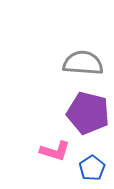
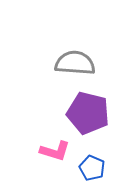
gray semicircle: moved 8 px left
blue pentagon: rotated 15 degrees counterclockwise
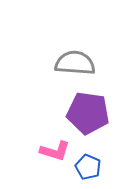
purple pentagon: rotated 6 degrees counterclockwise
blue pentagon: moved 4 px left, 1 px up
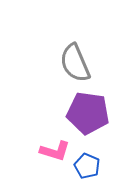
gray semicircle: rotated 117 degrees counterclockwise
blue pentagon: moved 1 px left, 1 px up
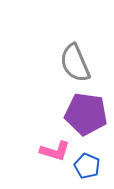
purple pentagon: moved 2 px left, 1 px down
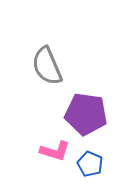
gray semicircle: moved 28 px left, 3 px down
blue pentagon: moved 3 px right, 2 px up
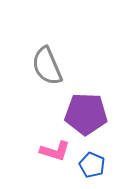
purple pentagon: rotated 6 degrees counterclockwise
blue pentagon: moved 2 px right, 1 px down
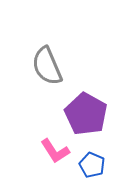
purple pentagon: rotated 27 degrees clockwise
pink L-shape: rotated 40 degrees clockwise
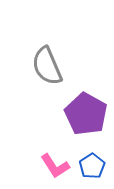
pink L-shape: moved 15 px down
blue pentagon: moved 1 px down; rotated 15 degrees clockwise
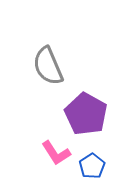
gray semicircle: moved 1 px right
pink L-shape: moved 1 px right, 13 px up
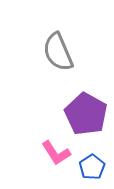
gray semicircle: moved 10 px right, 14 px up
blue pentagon: moved 1 px down
